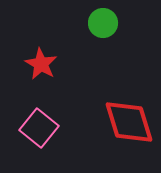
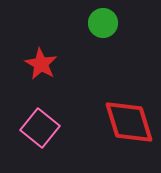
pink square: moved 1 px right
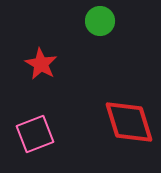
green circle: moved 3 px left, 2 px up
pink square: moved 5 px left, 6 px down; rotated 30 degrees clockwise
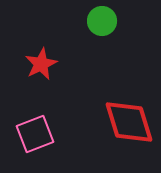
green circle: moved 2 px right
red star: rotated 16 degrees clockwise
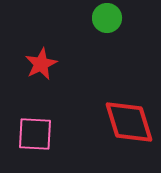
green circle: moved 5 px right, 3 px up
pink square: rotated 24 degrees clockwise
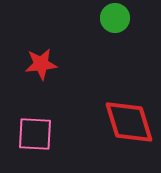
green circle: moved 8 px right
red star: rotated 20 degrees clockwise
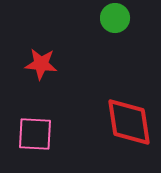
red star: rotated 12 degrees clockwise
red diamond: rotated 8 degrees clockwise
